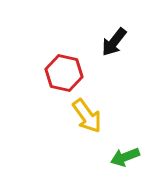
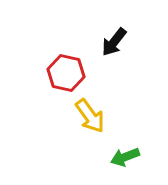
red hexagon: moved 2 px right
yellow arrow: moved 3 px right
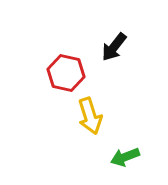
black arrow: moved 5 px down
yellow arrow: rotated 18 degrees clockwise
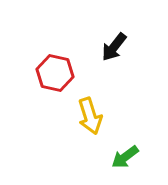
red hexagon: moved 11 px left
green arrow: rotated 16 degrees counterclockwise
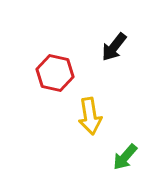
yellow arrow: rotated 9 degrees clockwise
green arrow: rotated 12 degrees counterclockwise
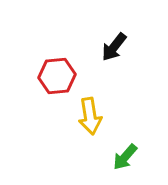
red hexagon: moved 2 px right, 3 px down; rotated 18 degrees counterclockwise
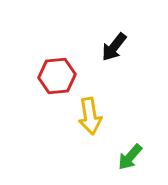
green arrow: moved 5 px right
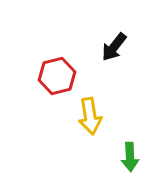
red hexagon: rotated 9 degrees counterclockwise
green arrow: rotated 44 degrees counterclockwise
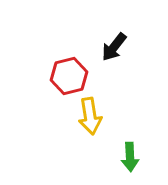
red hexagon: moved 12 px right
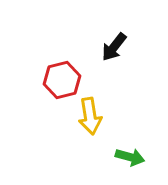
red hexagon: moved 7 px left, 4 px down
green arrow: rotated 72 degrees counterclockwise
